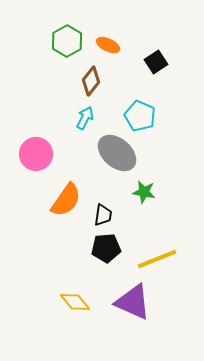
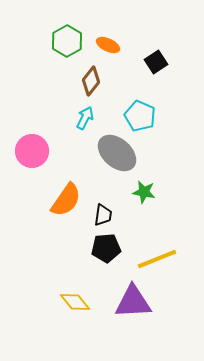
pink circle: moved 4 px left, 3 px up
purple triangle: rotated 27 degrees counterclockwise
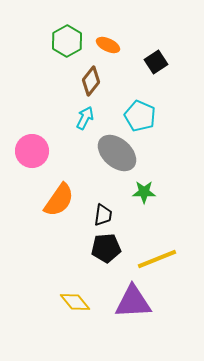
green star: rotated 10 degrees counterclockwise
orange semicircle: moved 7 px left
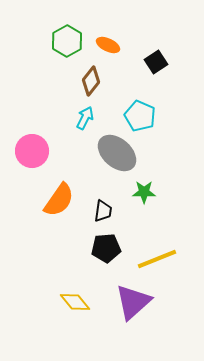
black trapezoid: moved 4 px up
purple triangle: rotated 39 degrees counterclockwise
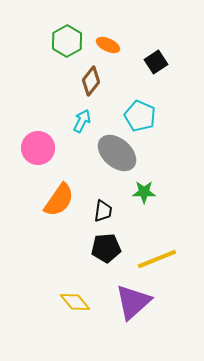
cyan arrow: moved 3 px left, 3 px down
pink circle: moved 6 px right, 3 px up
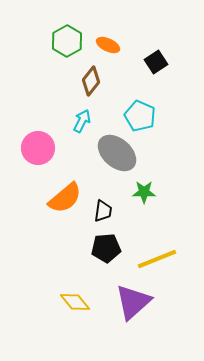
orange semicircle: moved 6 px right, 2 px up; rotated 15 degrees clockwise
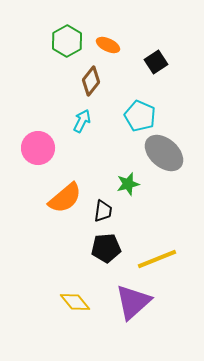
gray ellipse: moved 47 px right
green star: moved 16 px left, 8 px up; rotated 15 degrees counterclockwise
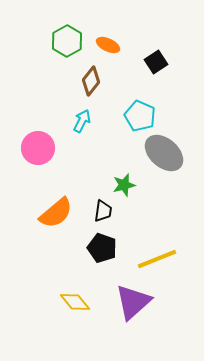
green star: moved 4 px left, 1 px down
orange semicircle: moved 9 px left, 15 px down
black pentagon: moved 4 px left; rotated 24 degrees clockwise
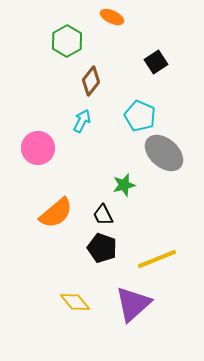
orange ellipse: moved 4 px right, 28 px up
black trapezoid: moved 4 px down; rotated 145 degrees clockwise
purple triangle: moved 2 px down
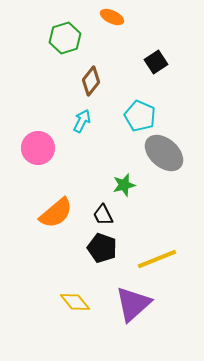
green hexagon: moved 2 px left, 3 px up; rotated 12 degrees clockwise
